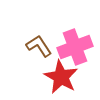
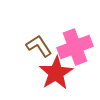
red star: moved 5 px left, 4 px up; rotated 12 degrees clockwise
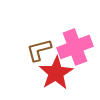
brown L-shape: moved 4 px down; rotated 72 degrees counterclockwise
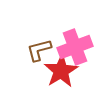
red star: moved 5 px right, 2 px up
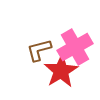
pink cross: rotated 8 degrees counterclockwise
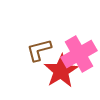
pink cross: moved 4 px right, 7 px down
